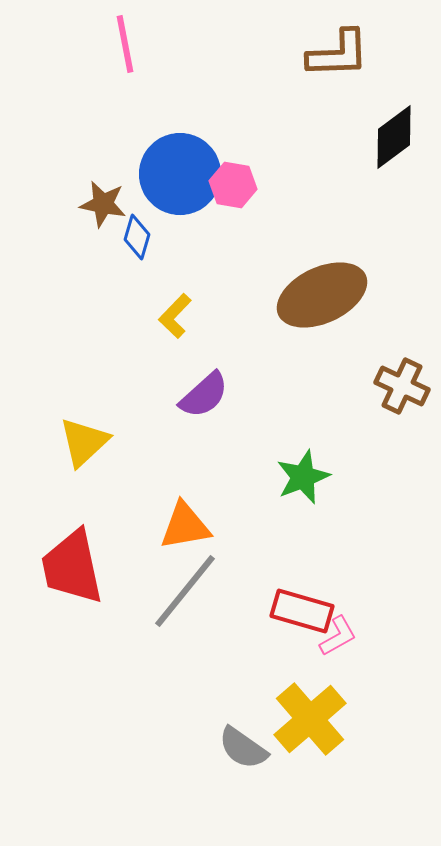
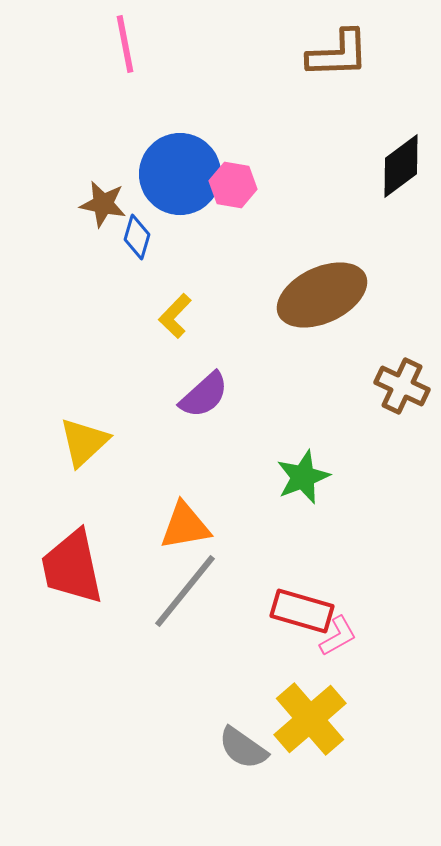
black diamond: moved 7 px right, 29 px down
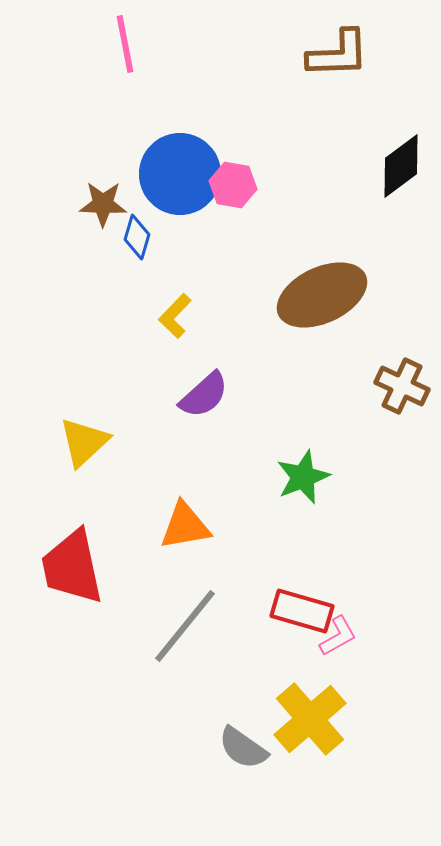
brown star: rotated 9 degrees counterclockwise
gray line: moved 35 px down
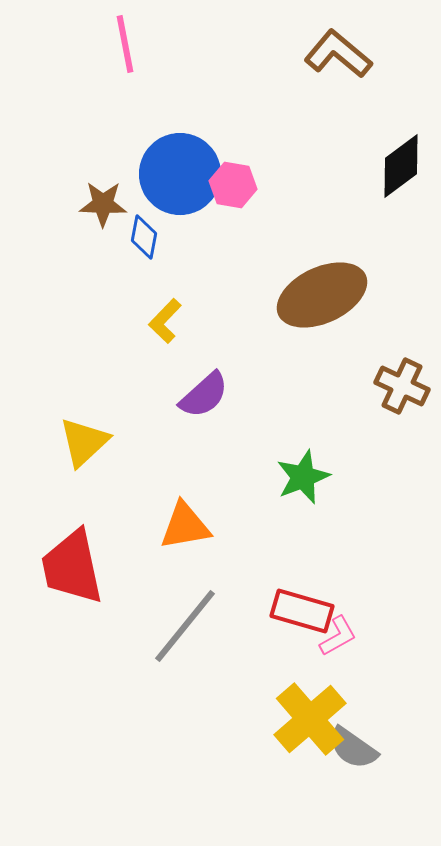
brown L-shape: rotated 138 degrees counterclockwise
blue diamond: moved 7 px right; rotated 6 degrees counterclockwise
yellow L-shape: moved 10 px left, 5 px down
gray semicircle: moved 110 px right
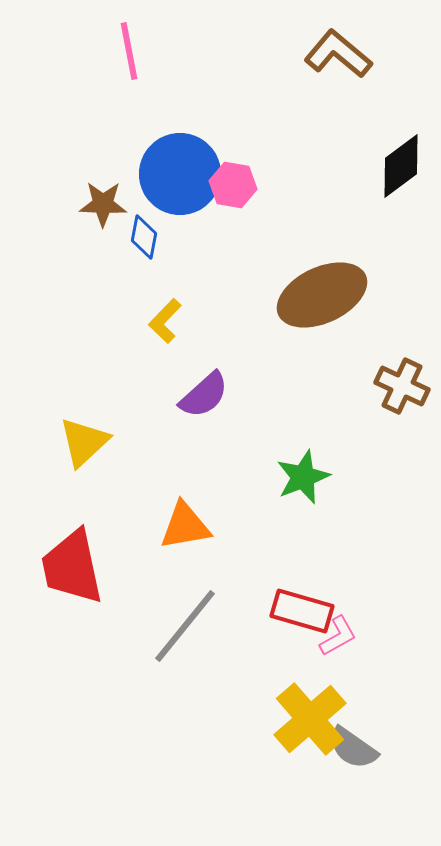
pink line: moved 4 px right, 7 px down
